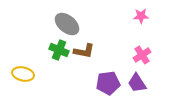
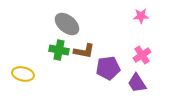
green cross: rotated 12 degrees counterclockwise
purple pentagon: moved 15 px up
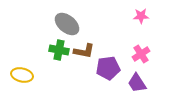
pink cross: moved 1 px left, 1 px up
yellow ellipse: moved 1 px left, 1 px down
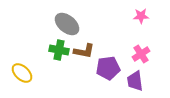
yellow ellipse: moved 2 px up; rotated 30 degrees clockwise
purple trapezoid: moved 2 px left, 2 px up; rotated 25 degrees clockwise
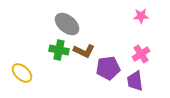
brown L-shape: rotated 15 degrees clockwise
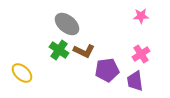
green cross: rotated 24 degrees clockwise
purple pentagon: moved 1 px left, 2 px down
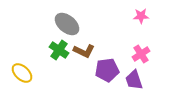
purple trapezoid: moved 1 px left, 1 px up; rotated 10 degrees counterclockwise
